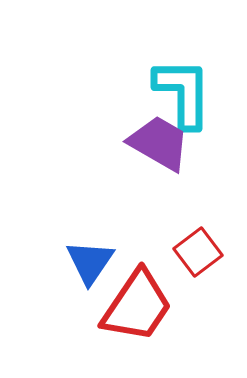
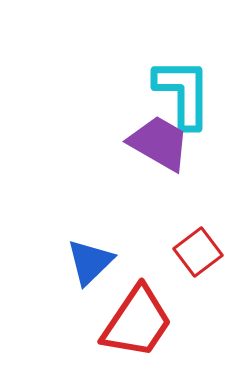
blue triangle: rotated 12 degrees clockwise
red trapezoid: moved 16 px down
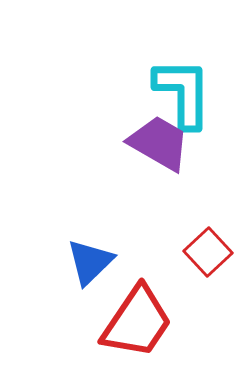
red square: moved 10 px right; rotated 6 degrees counterclockwise
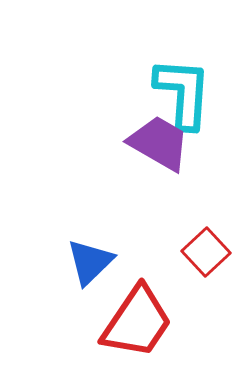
cyan L-shape: rotated 4 degrees clockwise
red square: moved 2 px left
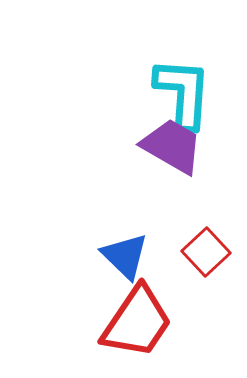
purple trapezoid: moved 13 px right, 3 px down
blue triangle: moved 35 px right, 6 px up; rotated 32 degrees counterclockwise
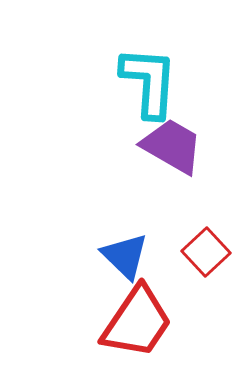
cyan L-shape: moved 34 px left, 11 px up
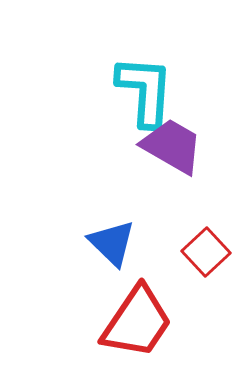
cyan L-shape: moved 4 px left, 9 px down
blue triangle: moved 13 px left, 13 px up
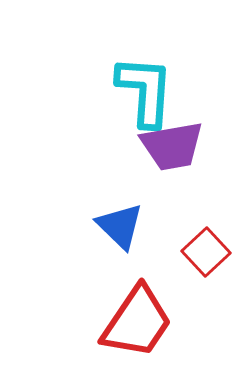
purple trapezoid: rotated 140 degrees clockwise
blue triangle: moved 8 px right, 17 px up
